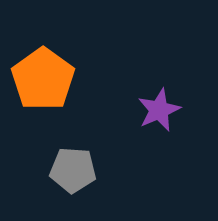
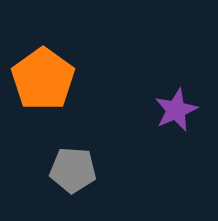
purple star: moved 17 px right
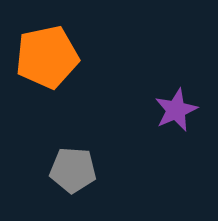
orange pentagon: moved 4 px right, 22 px up; rotated 24 degrees clockwise
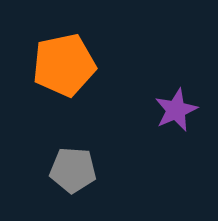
orange pentagon: moved 17 px right, 8 px down
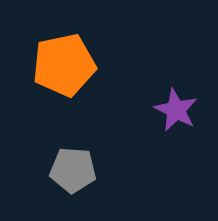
purple star: rotated 21 degrees counterclockwise
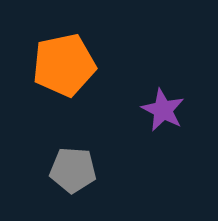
purple star: moved 13 px left
